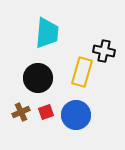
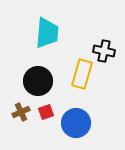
yellow rectangle: moved 2 px down
black circle: moved 3 px down
blue circle: moved 8 px down
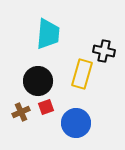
cyan trapezoid: moved 1 px right, 1 px down
red square: moved 5 px up
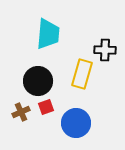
black cross: moved 1 px right, 1 px up; rotated 10 degrees counterclockwise
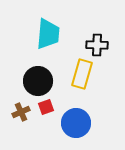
black cross: moved 8 px left, 5 px up
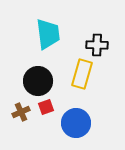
cyan trapezoid: rotated 12 degrees counterclockwise
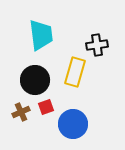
cyan trapezoid: moved 7 px left, 1 px down
black cross: rotated 10 degrees counterclockwise
yellow rectangle: moved 7 px left, 2 px up
black circle: moved 3 px left, 1 px up
blue circle: moved 3 px left, 1 px down
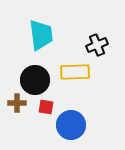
black cross: rotated 15 degrees counterclockwise
yellow rectangle: rotated 72 degrees clockwise
red square: rotated 28 degrees clockwise
brown cross: moved 4 px left, 9 px up; rotated 24 degrees clockwise
blue circle: moved 2 px left, 1 px down
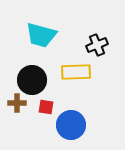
cyan trapezoid: rotated 112 degrees clockwise
yellow rectangle: moved 1 px right
black circle: moved 3 px left
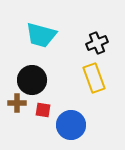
black cross: moved 2 px up
yellow rectangle: moved 18 px right, 6 px down; rotated 72 degrees clockwise
red square: moved 3 px left, 3 px down
